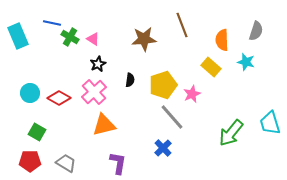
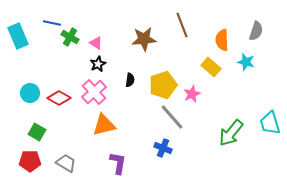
pink triangle: moved 3 px right, 4 px down
blue cross: rotated 24 degrees counterclockwise
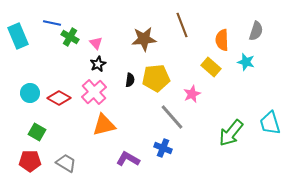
pink triangle: rotated 16 degrees clockwise
yellow pentagon: moved 7 px left, 7 px up; rotated 12 degrees clockwise
purple L-shape: moved 10 px right, 4 px up; rotated 70 degrees counterclockwise
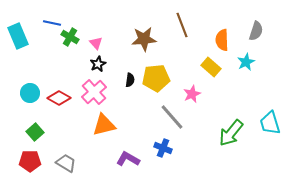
cyan star: rotated 30 degrees clockwise
green square: moved 2 px left; rotated 18 degrees clockwise
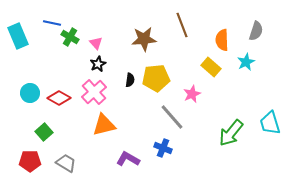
green square: moved 9 px right
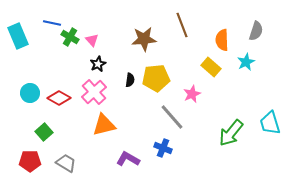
pink triangle: moved 4 px left, 3 px up
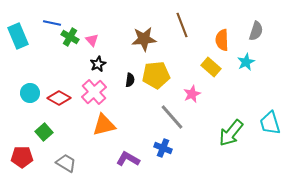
yellow pentagon: moved 3 px up
red pentagon: moved 8 px left, 4 px up
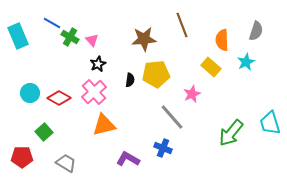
blue line: rotated 18 degrees clockwise
yellow pentagon: moved 1 px up
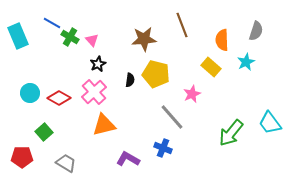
yellow pentagon: rotated 20 degrees clockwise
cyan trapezoid: rotated 20 degrees counterclockwise
